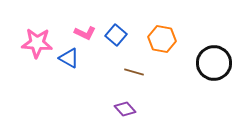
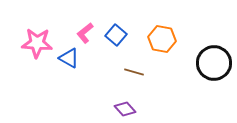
pink L-shape: rotated 115 degrees clockwise
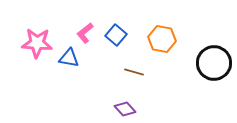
blue triangle: rotated 20 degrees counterclockwise
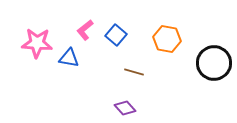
pink L-shape: moved 3 px up
orange hexagon: moved 5 px right
purple diamond: moved 1 px up
